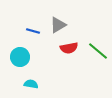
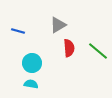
blue line: moved 15 px left
red semicircle: rotated 84 degrees counterclockwise
cyan circle: moved 12 px right, 6 px down
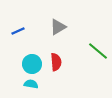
gray triangle: moved 2 px down
blue line: rotated 40 degrees counterclockwise
red semicircle: moved 13 px left, 14 px down
cyan circle: moved 1 px down
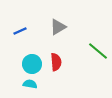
blue line: moved 2 px right
cyan semicircle: moved 1 px left
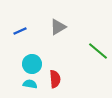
red semicircle: moved 1 px left, 17 px down
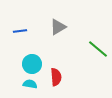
blue line: rotated 16 degrees clockwise
green line: moved 2 px up
red semicircle: moved 1 px right, 2 px up
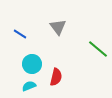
gray triangle: rotated 36 degrees counterclockwise
blue line: moved 3 px down; rotated 40 degrees clockwise
red semicircle: rotated 18 degrees clockwise
cyan semicircle: moved 1 px left, 2 px down; rotated 32 degrees counterclockwise
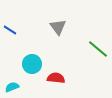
blue line: moved 10 px left, 4 px up
red semicircle: moved 1 px down; rotated 96 degrees counterclockwise
cyan semicircle: moved 17 px left, 1 px down
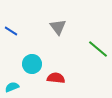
blue line: moved 1 px right, 1 px down
